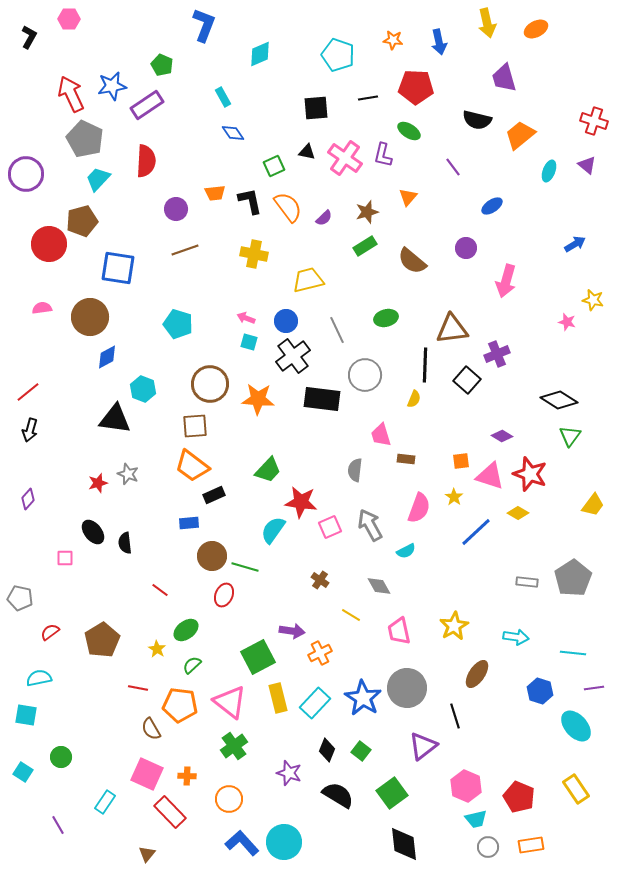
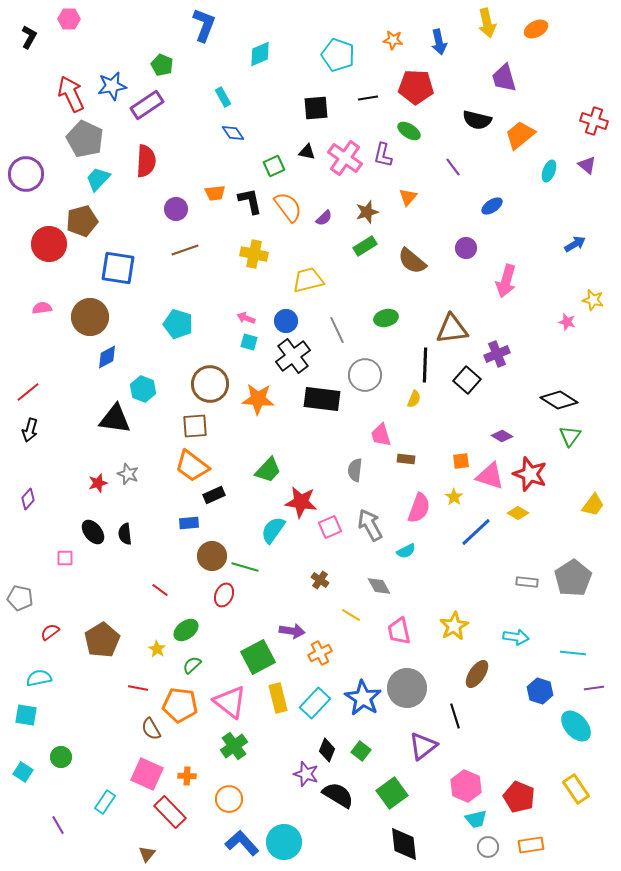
black semicircle at (125, 543): moved 9 px up
purple star at (289, 773): moved 17 px right, 1 px down
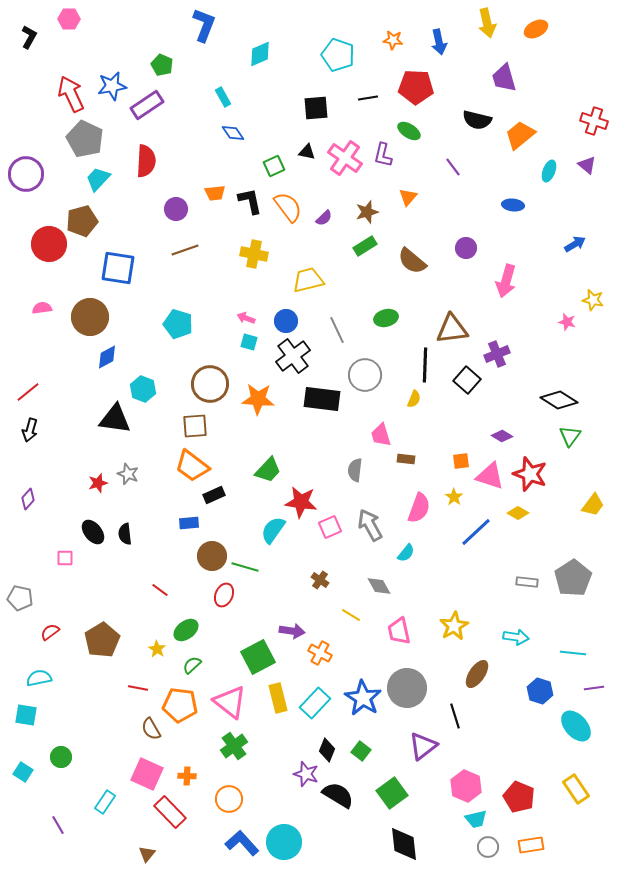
blue ellipse at (492, 206): moved 21 px right, 1 px up; rotated 40 degrees clockwise
cyan semicircle at (406, 551): moved 2 px down; rotated 24 degrees counterclockwise
orange cross at (320, 653): rotated 35 degrees counterclockwise
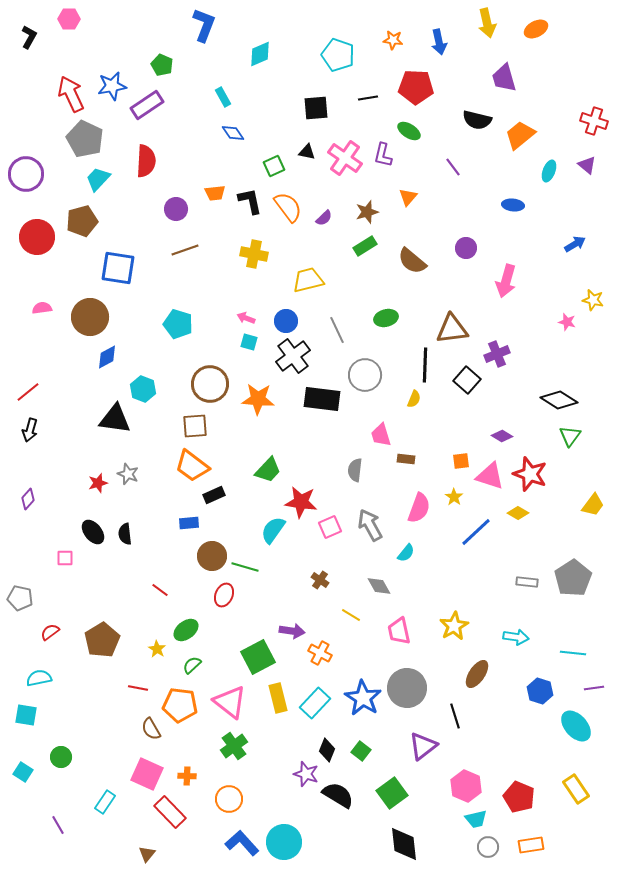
red circle at (49, 244): moved 12 px left, 7 px up
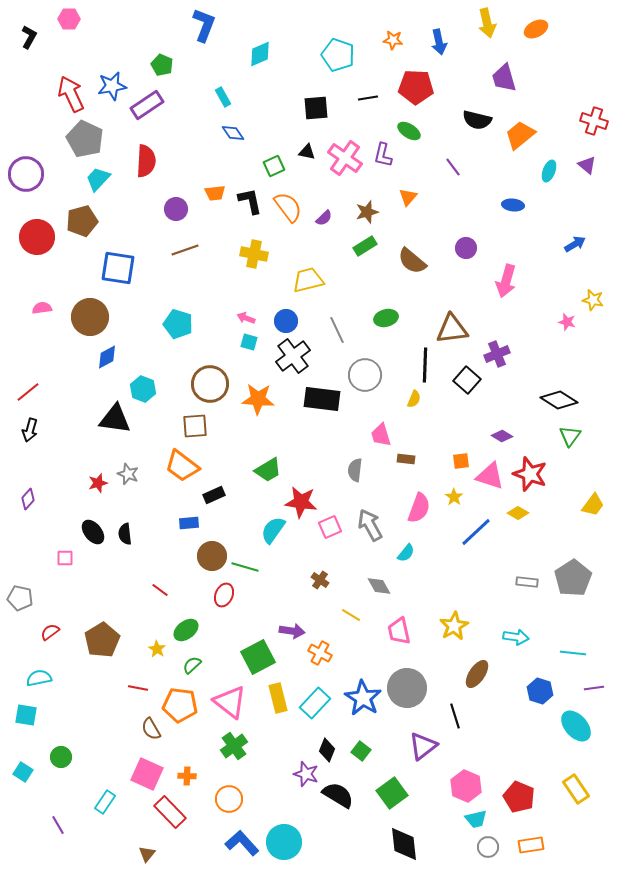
orange trapezoid at (192, 466): moved 10 px left
green trapezoid at (268, 470): rotated 16 degrees clockwise
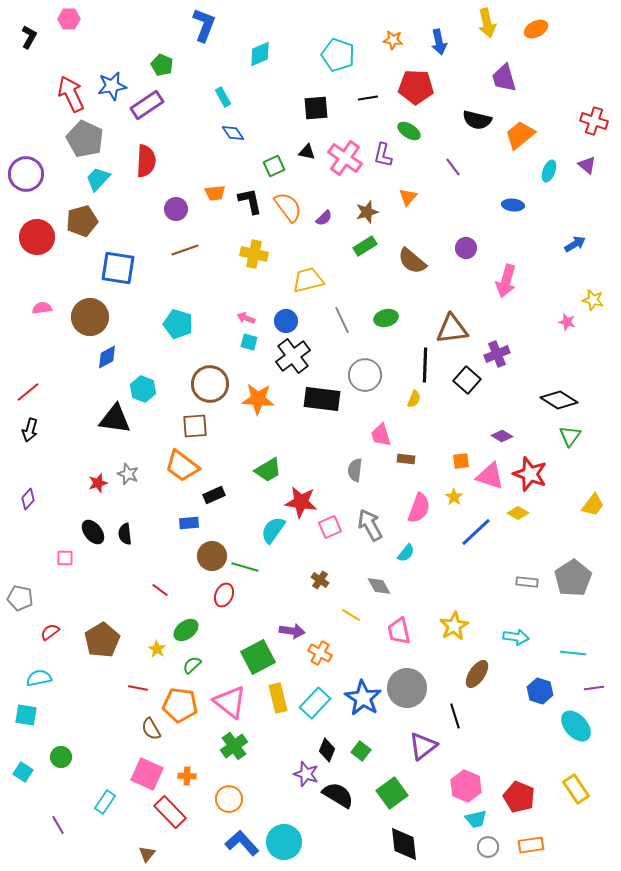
gray line at (337, 330): moved 5 px right, 10 px up
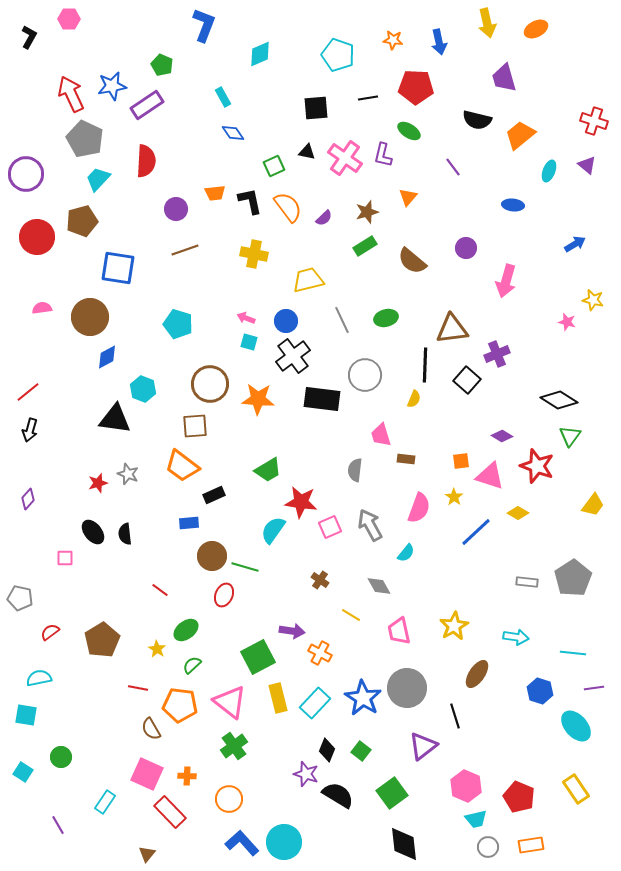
red star at (530, 474): moved 7 px right, 8 px up
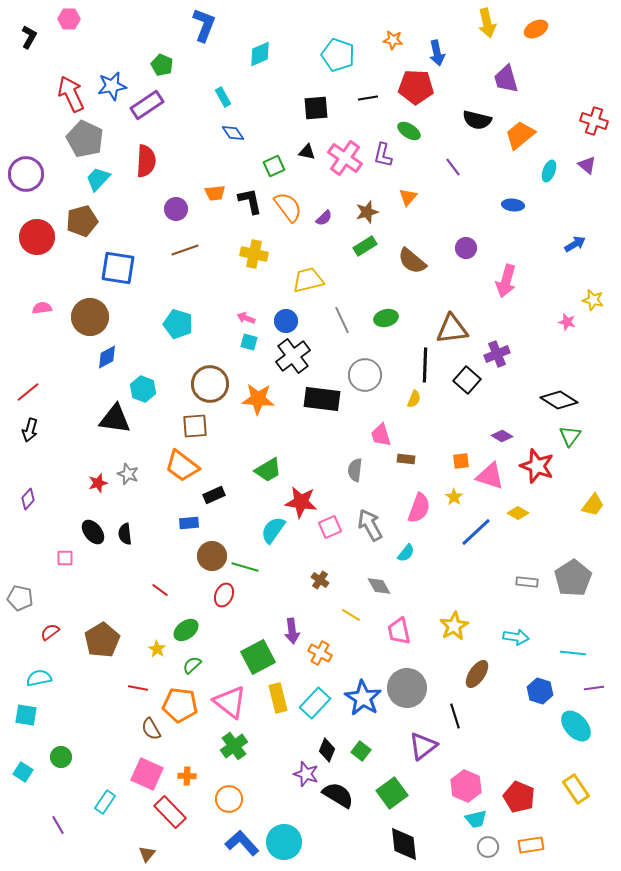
blue arrow at (439, 42): moved 2 px left, 11 px down
purple trapezoid at (504, 78): moved 2 px right, 1 px down
purple arrow at (292, 631): rotated 75 degrees clockwise
